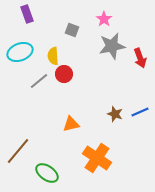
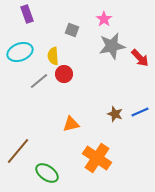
red arrow: rotated 24 degrees counterclockwise
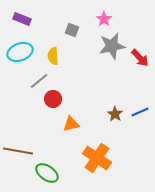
purple rectangle: moved 5 px left, 5 px down; rotated 48 degrees counterclockwise
red circle: moved 11 px left, 25 px down
brown star: rotated 14 degrees clockwise
brown line: rotated 60 degrees clockwise
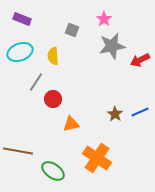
red arrow: moved 2 px down; rotated 108 degrees clockwise
gray line: moved 3 px left, 1 px down; rotated 18 degrees counterclockwise
green ellipse: moved 6 px right, 2 px up
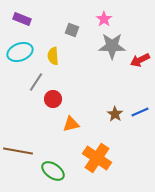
gray star: rotated 12 degrees clockwise
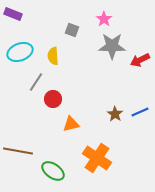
purple rectangle: moved 9 px left, 5 px up
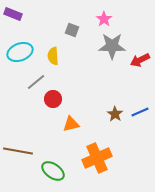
gray line: rotated 18 degrees clockwise
orange cross: rotated 32 degrees clockwise
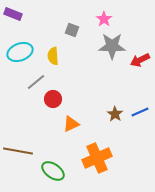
orange triangle: rotated 12 degrees counterclockwise
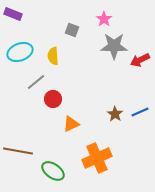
gray star: moved 2 px right
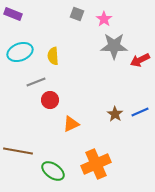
gray square: moved 5 px right, 16 px up
gray line: rotated 18 degrees clockwise
red circle: moved 3 px left, 1 px down
orange cross: moved 1 px left, 6 px down
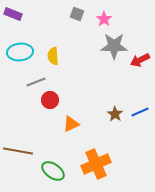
cyan ellipse: rotated 15 degrees clockwise
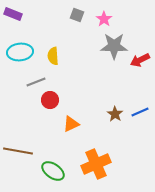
gray square: moved 1 px down
